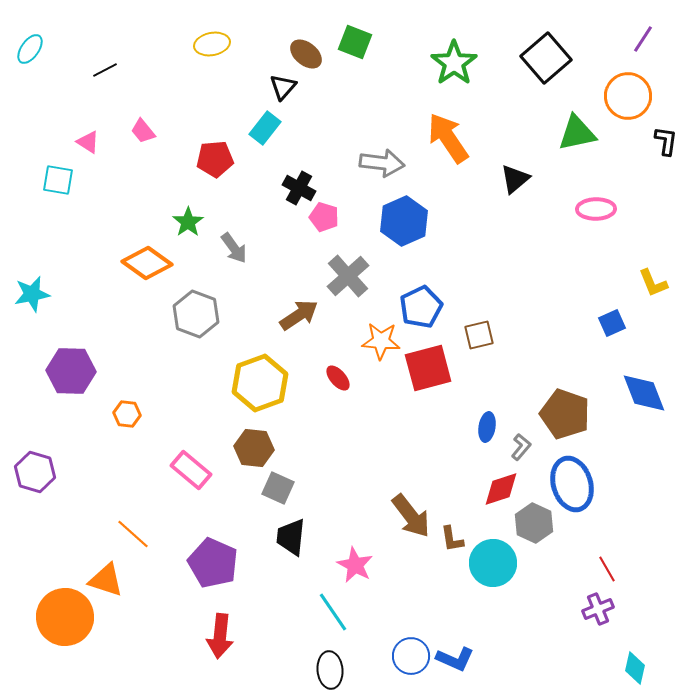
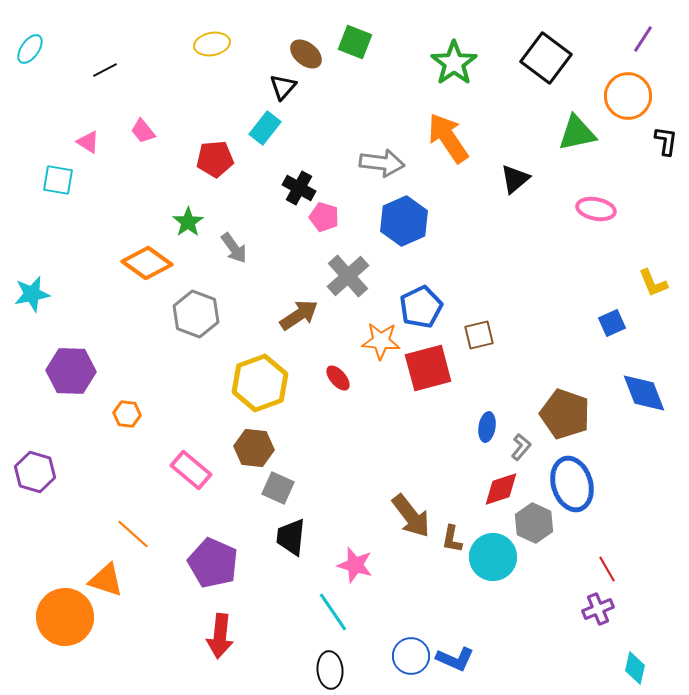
black square at (546, 58): rotated 12 degrees counterclockwise
pink ellipse at (596, 209): rotated 12 degrees clockwise
brown L-shape at (452, 539): rotated 20 degrees clockwise
cyan circle at (493, 563): moved 6 px up
pink star at (355, 565): rotated 12 degrees counterclockwise
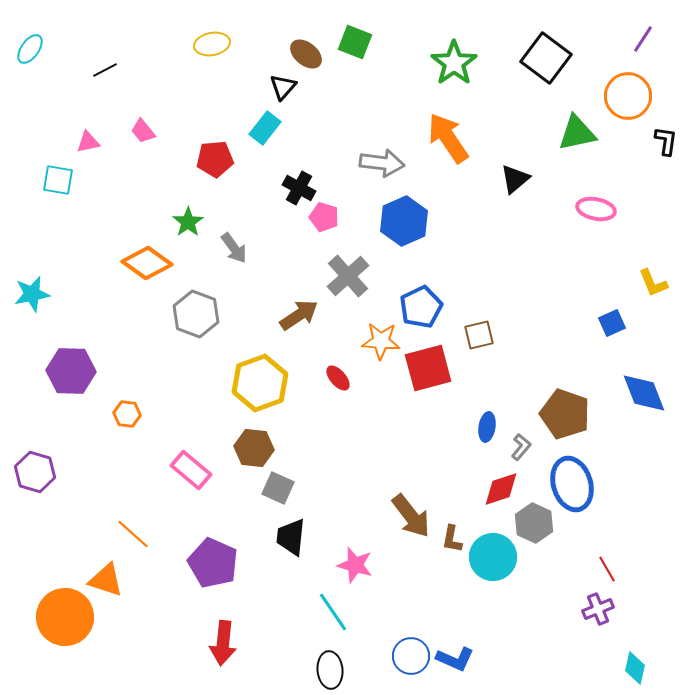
pink triangle at (88, 142): rotated 45 degrees counterclockwise
red arrow at (220, 636): moved 3 px right, 7 px down
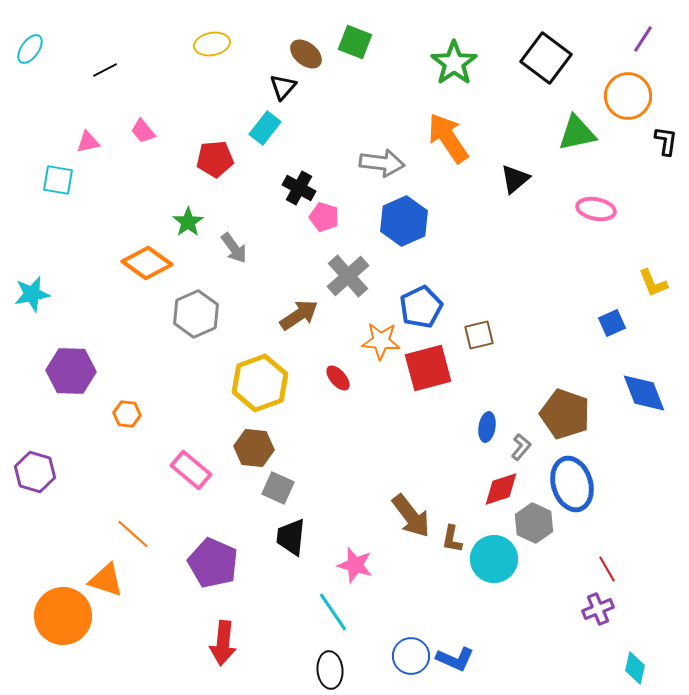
gray hexagon at (196, 314): rotated 15 degrees clockwise
cyan circle at (493, 557): moved 1 px right, 2 px down
orange circle at (65, 617): moved 2 px left, 1 px up
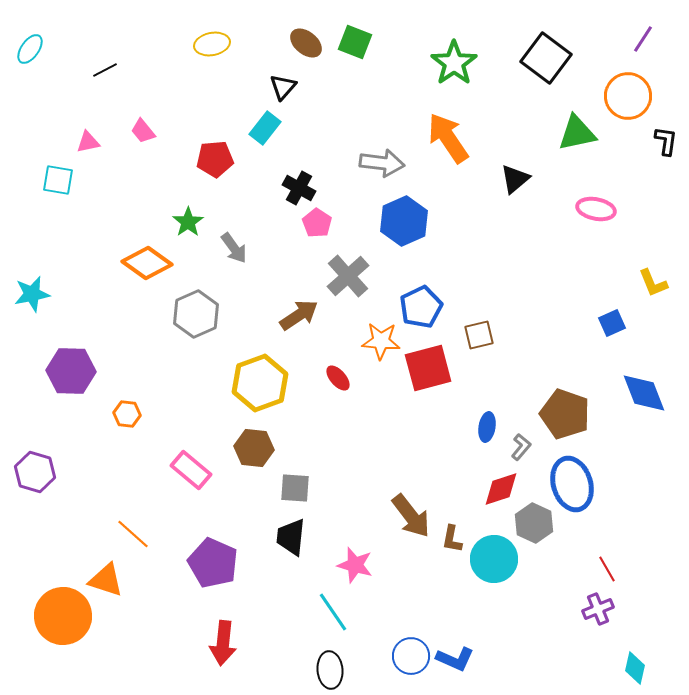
brown ellipse at (306, 54): moved 11 px up
pink pentagon at (324, 217): moved 7 px left, 6 px down; rotated 16 degrees clockwise
gray square at (278, 488): moved 17 px right; rotated 20 degrees counterclockwise
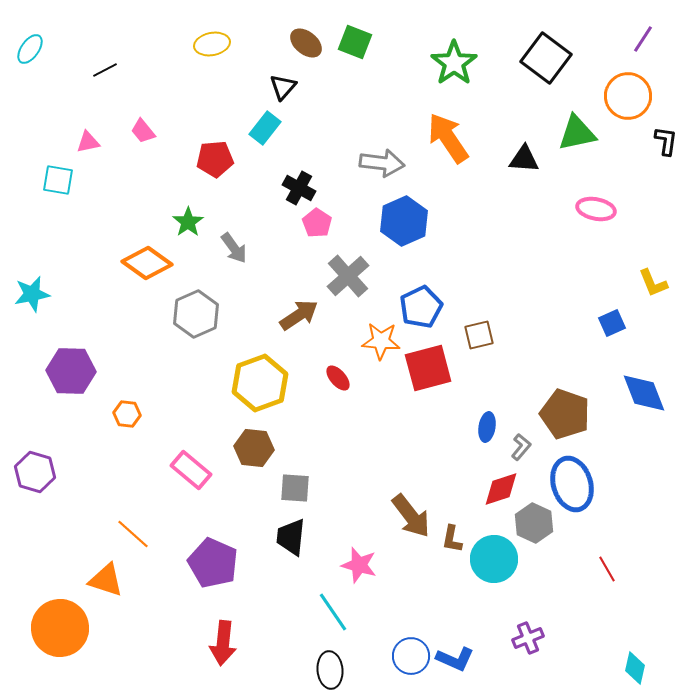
black triangle at (515, 179): moved 9 px right, 20 px up; rotated 44 degrees clockwise
pink star at (355, 565): moved 4 px right
purple cross at (598, 609): moved 70 px left, 29 px down
orange circle at (63, 616): moved 3 px left, 12 px down
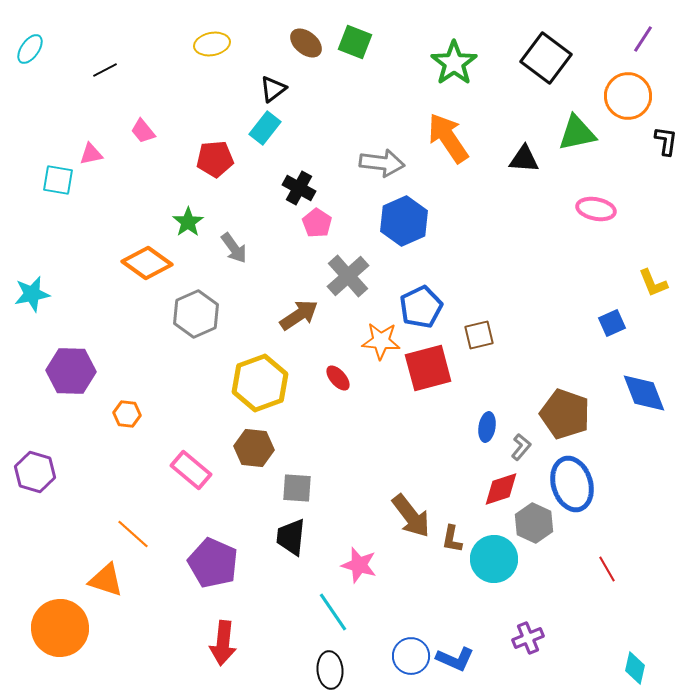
black triangle at (283, 87): moved 10 px left, 2 px down; rotated 12 degrees clockwise
pink triangle at (88, 142): moved 3 px right, 12 px down
gray square at (295, 488): moved 2 px right
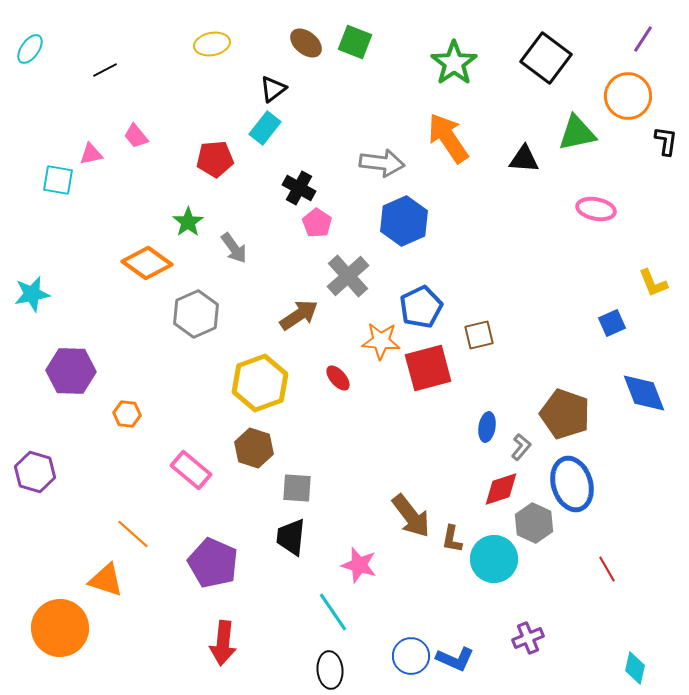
pink trapezoid at (143, 131): moved 7 px left, 5 px down
brown hexagon at (254, 448): rotated 12 degrees clockwise
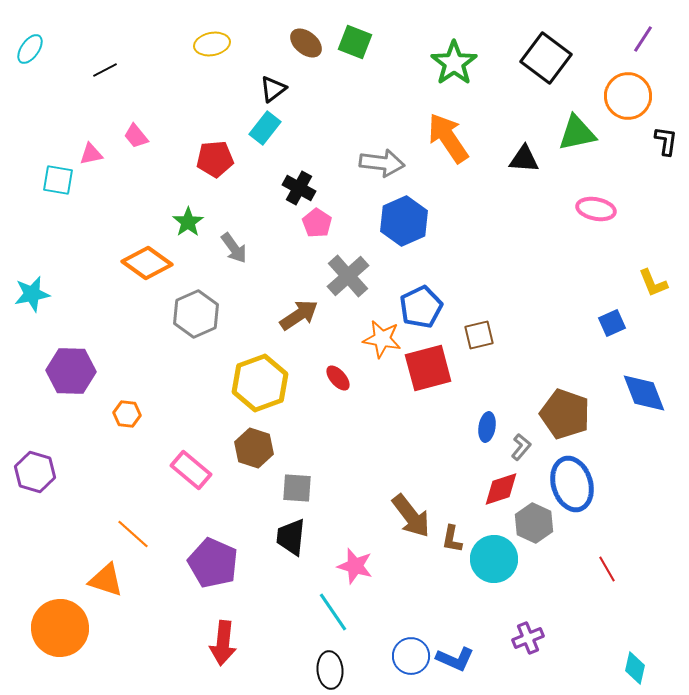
orange star at (381, 341): moved 1 px right, 2 px up; rotated 6 degrees clockwise
pink star at (359, 565): moved 4 px left, 1 px down
